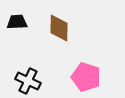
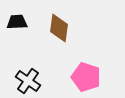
brown diamond: rotated 8 degrees clockwise
black cross: rotated 10 degrees clockwise
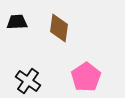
pink pentagon: rotated 20 degrees clockwise
